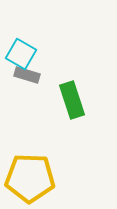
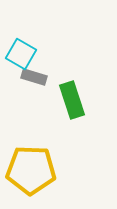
gray rectangle: moved 7 px right, 2 px down
yellow pentagon: moved 1 px right, 8 px up
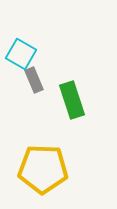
gray rectangle: moved 3 px down; rotated 50 degrees clockwise
yellow pentagon: moved 12 px right, 1 px up
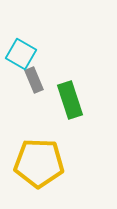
green rectangle: moved 2 px left
yellow pentagon: moved 4 px left, 6 px up
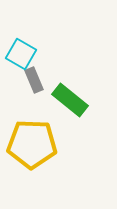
green rectangle: rotated 33 degrees counterclockwise
yellow pentagon: moved 7 px left, 19 px up
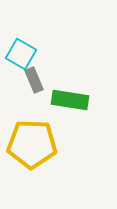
green rectangle: rotated 30 degrees counterclockwise
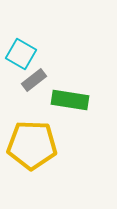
gray rectangle: rotated 75 degrees clockwise
yellow pentagon: moved 1 px down
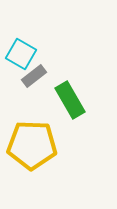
gray rectangle: moved 4 px up
green rectangle: rotated 51 degrees clockwise
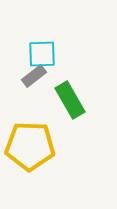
cyan square: moved 21 px right; rotated 32 degrees counterclockwise
yellow pentagon: moved 2 px left, 1 px down
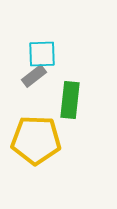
green rectangle: rotated 36 degrees clockwise
yellow pentagon: moved 6 px right, 6 px up
